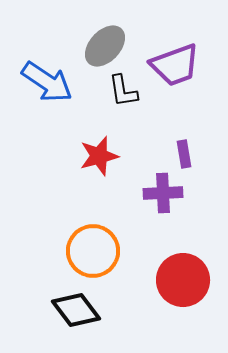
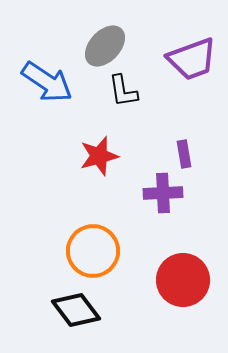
purple trapezoid: moved 17 px right, 6 px up
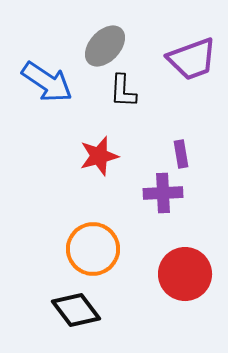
black L-shape: rotated 12 degrees clockwise
purple rectangle: moved 3 px left
orange circle: moved 2 px up
red circle: moved 2 px right, 6 px up
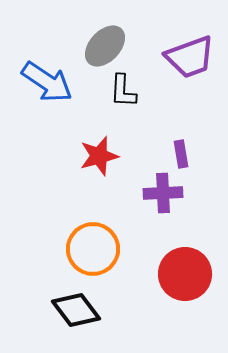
purple trapezoid: moved 2 px left, 2 px up
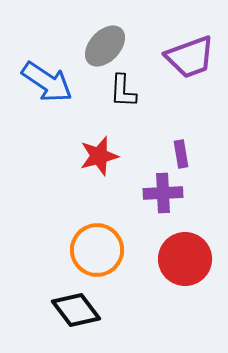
orange circle: moved 4 px right, 1 px down
red circle: moved 15 px up
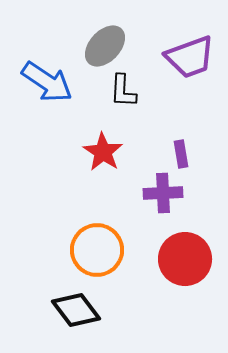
red star: moved 4 px right, 4 px up; rotated 24 degrees counterclockwise
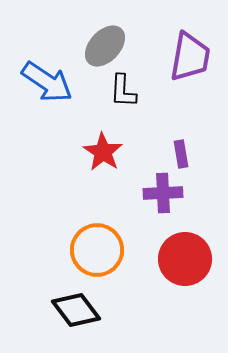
purple trapezoid: rotated 60 degrees counterclockwise
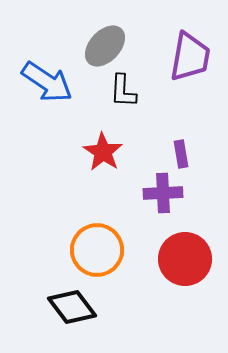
black diamond: moved 4 px left, 3 px up
